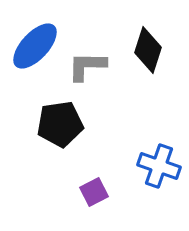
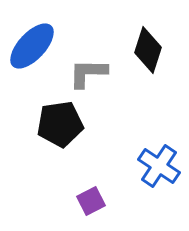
blue ellipse: moved 3 px left
gray L-shape: moved 1 px right, 7 px down
blue cross: rotated 15 degrees clockwise
purple square: moved 3 px left, 9 px down
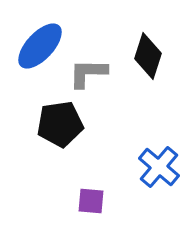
blue ellipse: moved 8 px right
black diamond: moved 6 px down
blue cross: moved 1 px down; rotated 6 degrees clockwise
purple square: rotated 32 degrees clockwise
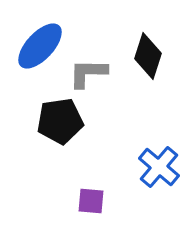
black pentagon: moved 3 px up
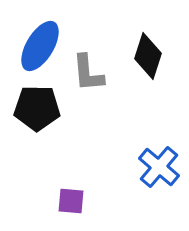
blue ellipse: rotated 12 degrees counterclockwise
gray L-shape: rotated 96 degrees counterclockwise
black pentagon: moved 23 px left, 13 px up; rotated 9 degrees clockwise
purple square: moved 20 px left
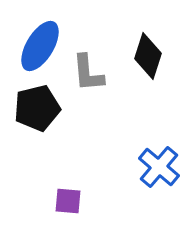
black pentagon: rotated 15 degrees counterclockwise
purple square: moved 3 px left
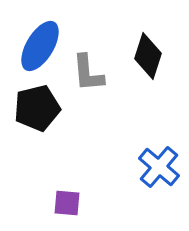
purple square: moved 1 px left, 2 px down
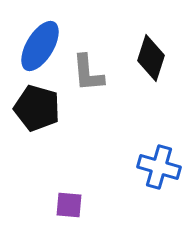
black diamond: moved 3 px right, 2 px down
black pentagon: rotated 30 degrees clockwise
blue cross: rotated 24 degrees counterclockwise
purple square: moved 2 px right, 2 px down
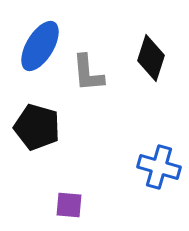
black pentagon: moved 19 px down
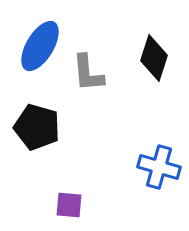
black diamond: moved 3 px right
